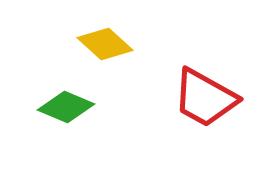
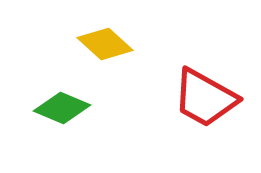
green diamond: moved 4 px left, 1 px down
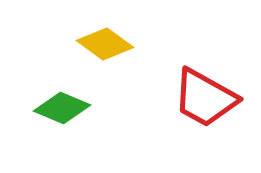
yellow diamond: rotated 6 degrees counterclockwise
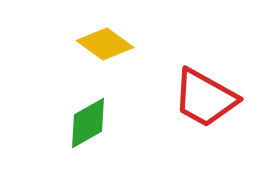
green diamond: moved 26 px right, 15 px down; rotated 52 degrees counterclockwise
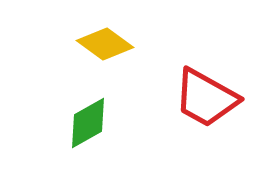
red trapezoid: moved 1 px right
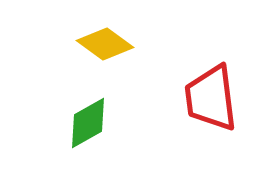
red trapezoid: moved 5 px right; rotated 54 degrees clockwise
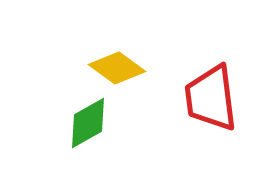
yellow diamond: moved 12 px right, 24 px down
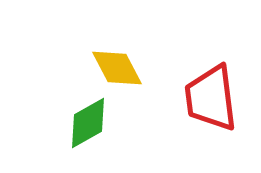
yellow diamond: rotated 26 degrees clockwise
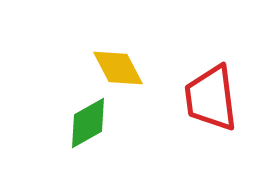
yellow diamond: moved 1 px right
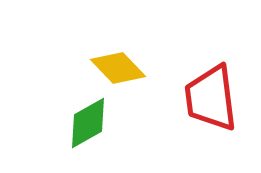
yellow diamond: rotated 16 degrees counterclockwise
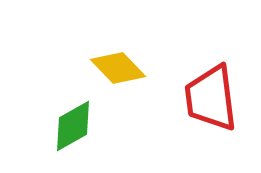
green diamond: moved 15 px left, 3 px down
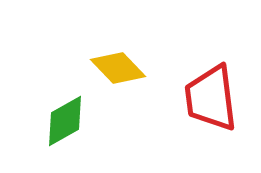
green diamond: moved 8 px left, 5 px up
